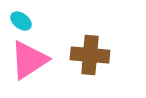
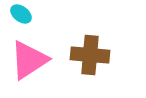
cyan ellipse: moved 7 px up
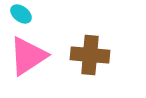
pink triangle: moved 1 px left, 4 px up
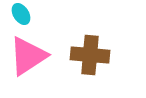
cyan ellipse: rotated 20 degrees clockwise
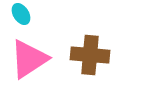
pink triangle: moved 1 px right, 3 px down
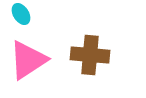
pink triangle: moved 1 px left, 1 px down
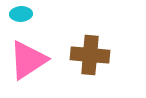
cyan ellipse: rotated 60 degrees counterclockwise
